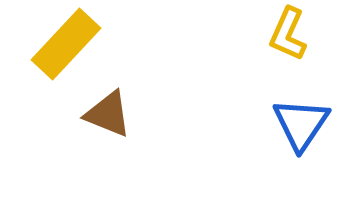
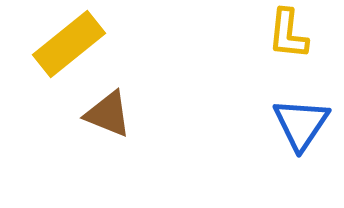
yellow L-shape: rotated 18 degrees counterclockwise
yellow rectangle: moved 3 px right; rotated 8 degrees clockwise
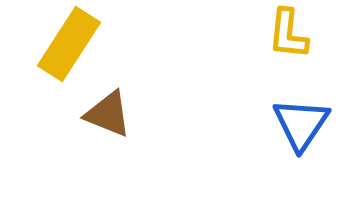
yellow rectangle: rotated 18 degrees counterclockwise
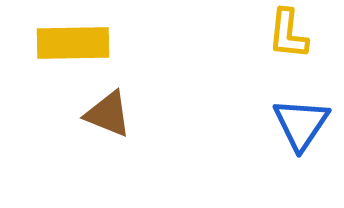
yellow rectangle: moved 4 px right, 1 px up; rotated 56 degrees clockwise
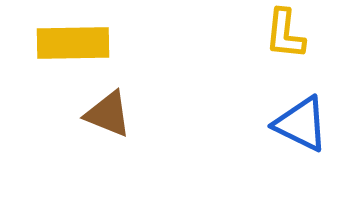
yellow L-shape: moved 3 px left
blue triangle: rotated 38 degrees counterclockwise
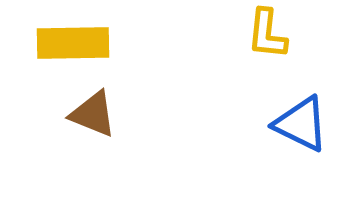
yellow L-shape: moved 18 px left
brown triangle: moved 15 px left
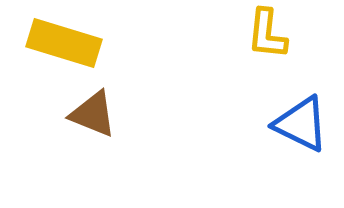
yellow rectangle: moved 9 px left; rotated 18 degrees clockwise
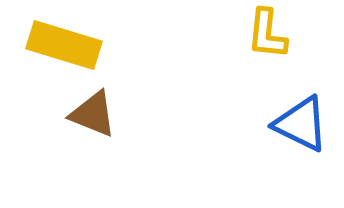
yellow rectangle: moved 2 px down
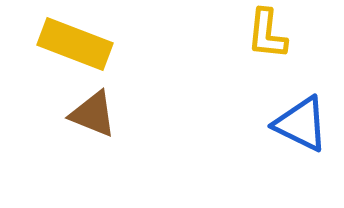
yellow rectangle: moved 11 px right, 1 px up; rotated 4 degrees clockwise
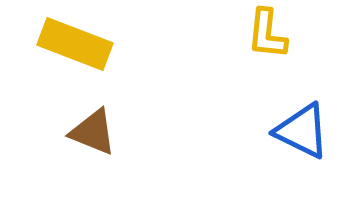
brown triangle: moved 18 px down
blue triangle: moved 1 px right, 7 px down
